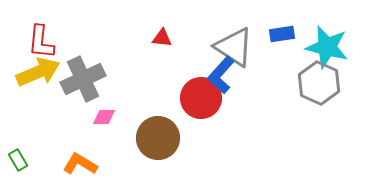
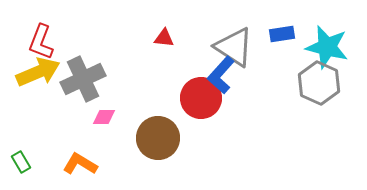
red triangle: moved 2 px right
red L-shape: rotated 15 degrees clockwise
green rectangle: moved 3 px right, 2 px down
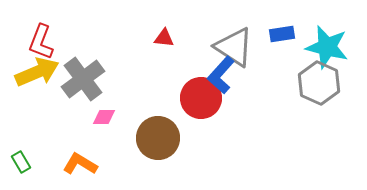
yellow arrow: moved 1 px left
gray cross: rotated 12 degrees counterclockwise
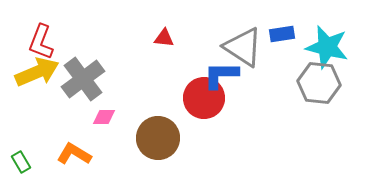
gray triangle: moved 9 px right
blue L-shape: rotated 48 degrees clockwise
gray hexagon: rotated 18 degrees counterclockwise
red circle: moved 3 px right
orange L-shape: moved 6 px left, 10 px up
